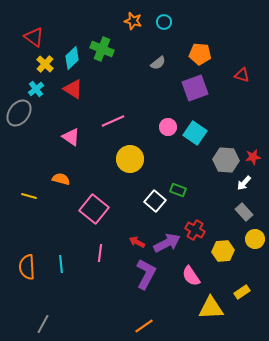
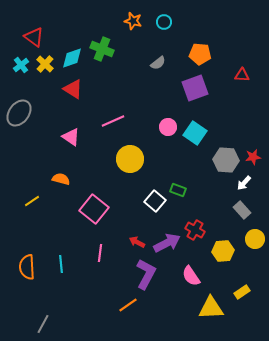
cyan diamond at (72, 58): rotated 25 degrees clockwise
red triangle at (242, 75): rotated 14 degrees counterclockwise
cyan cross at (36, 89): moved 15 px left, 24 px up
yellow line at (29, 196): moved 3 px right, 5 px down; rotated 49 degrees counterclockwise
gray rectangle at (244, 212): moved 2 px left, 2 px up
orange line at (144, 326): moved 16 px left, 21 px up
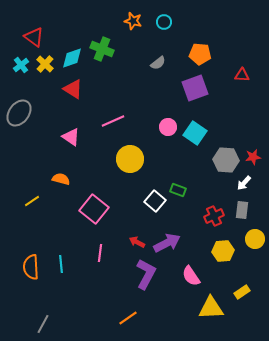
gray rectangle at (242, 210): rotated 48 degrees clockwise
red cross at (195, 230): moved 19 px right, 14 px up; rotated 36 degrees clockwise
orange semicircle at (27, 267): moved 4 px right
orange line at (128, 305): moved 13 px down
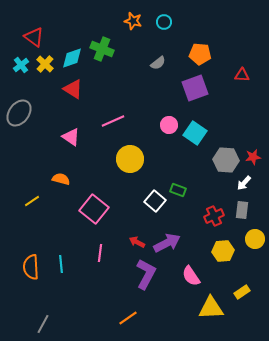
pink circle at (168, 127): moved 1 px right, 2 px up
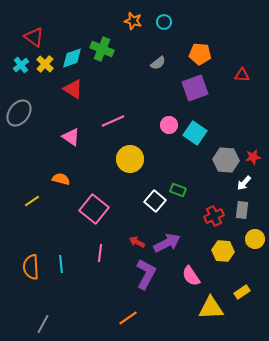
yellow hexagon at (223, 251): rotated 10 degrees clockwise
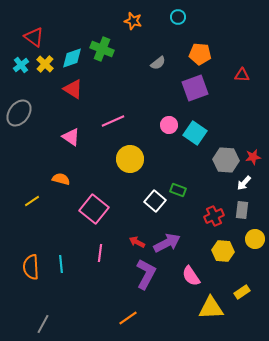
cyan circle at (164, 22): moved 14 px right, 5 px up
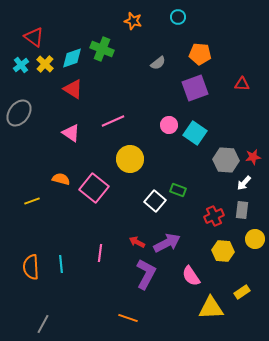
red triangle at (242, 75): moved 9 px down
pink triangle at (71, 137): moved 4 px up
yellow line at (32, 201): rotated 14 degrees clockwise
pink square at (94, 209): moved 21 px up
orange line at (128, 318): rotated 54 degrees clockwise
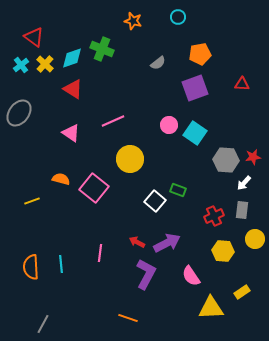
orange pentagon at (200, 54): rotated 15 degrees counterclockwise
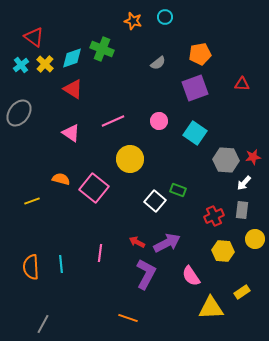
cyan circle at (178, 17): moved 13 px left
pink circle at (169, 125): moved 10 px left, 4 px up
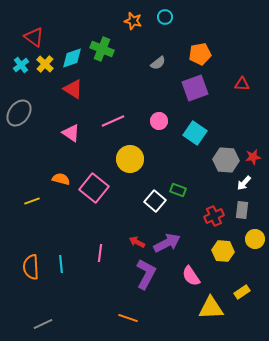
gray line at (43, 324): rotated 36 degrees clockwise
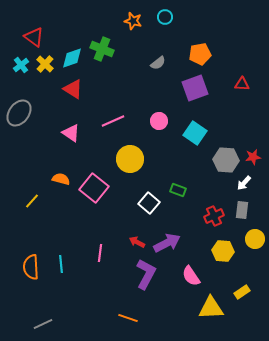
yellow line at (32, 201): rotated 28 degrees counterclockwise
white square at (155, 201): moved 6 px left, 2 px down
